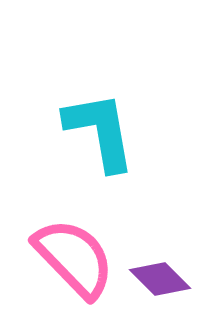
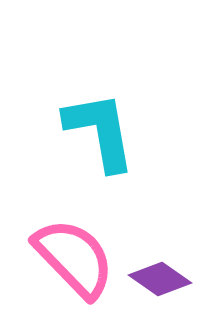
purple diamond: rotated 10 degrees counterclockwise
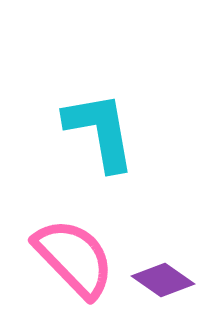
purple diamond: moved 3 px right, 1 px down
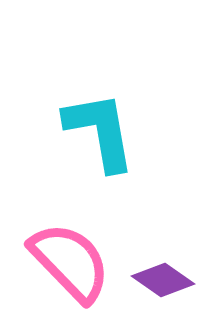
pink semicircle: moved 4 px left, 4 px down
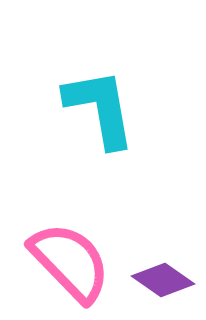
cyan L-shape: moved 23 px up
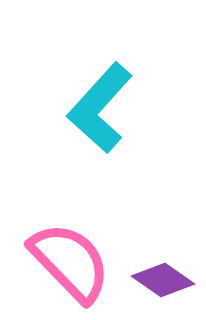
cyan L-shape: rotated 128 degrees counterclockwise
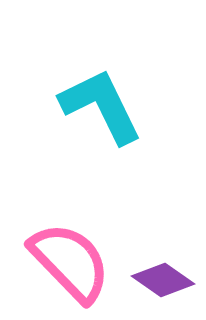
cyan L-shape: moved 1 px right, 2 px up; rotated 112 degrees clockwise
